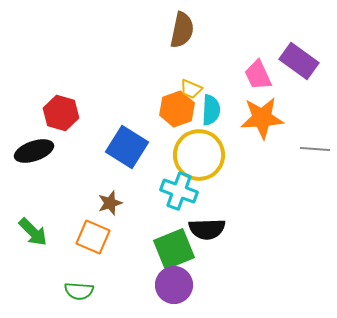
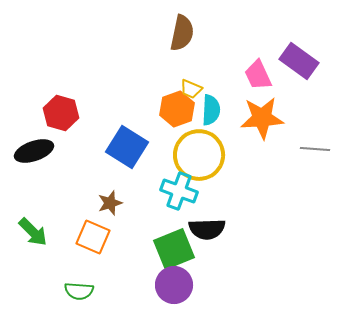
brown semicircle: moved 3 px down
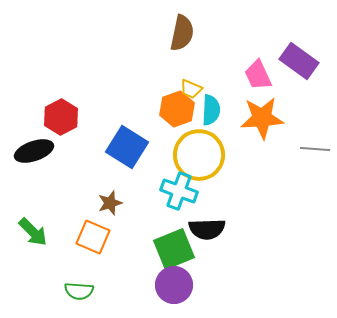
red hexagon: moved 4 px down; rotated 16 degrees clockwise
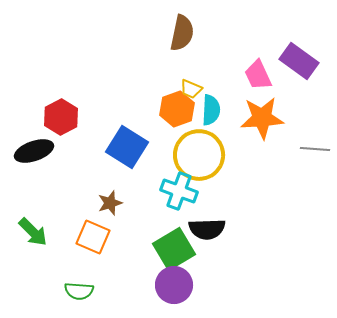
green square: rotated 9 degrees counterclockwise
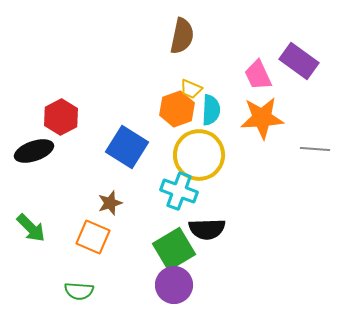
brown semicircle: moved 3 px down
green arrow: moved 2 px left, 4 px up
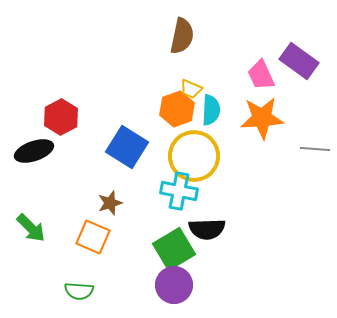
pink trapezoid: moved 3 px right
yellow circle: moved 5 px left, 1 px down
cyan cross: rotated 9 degrees counterclockwise
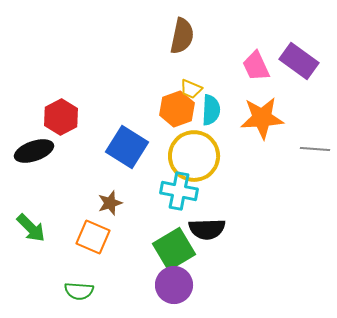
pink trapezoid: moved 5 px left, 9 px up
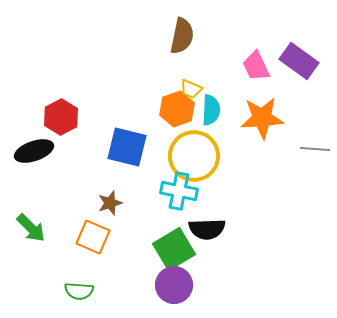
blue square: rotated 18 degrees counterclockwise
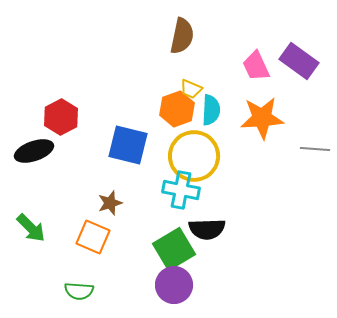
blue square: moved 1 px right, 2 px up
cyan cross: moved 2 px right, 1 px up
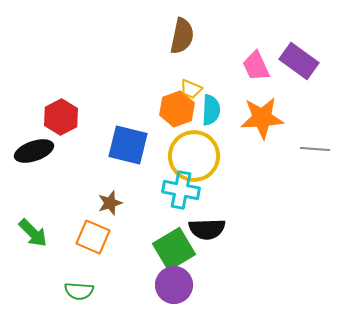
green arrow: moved 2 px right, 5 px down
